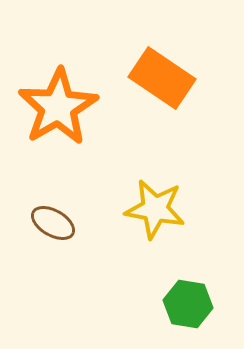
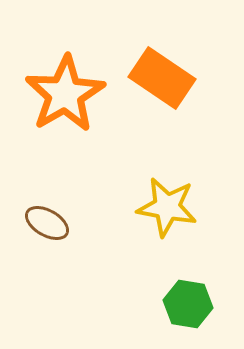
orange star: moved 7 px right, 13 px up
yellow star: moved 12 px right, 2 px up
brown ellipse: moved 6 px left
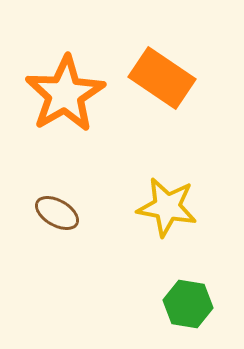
brown ellipse: moved 10 px right, 10 px up
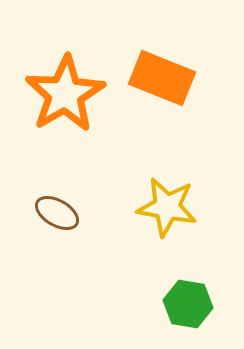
orange rectangle: rotated 12 degrees counterclockwise
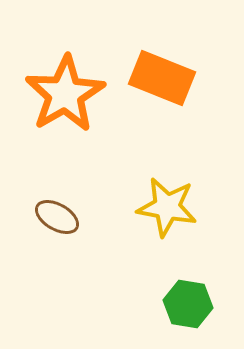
brown ellipse: moved 4 px down
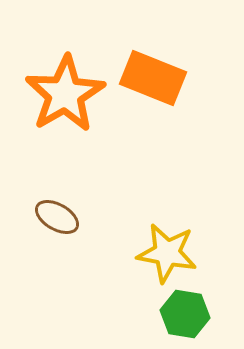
orange rectangle: moved 9 px left
yellow star: moved 46 px down
green hexagon: moved 3 px left, 10 px down
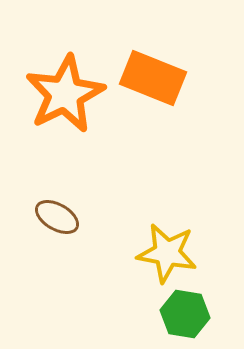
orange star: rotated 4 degrees clockwise
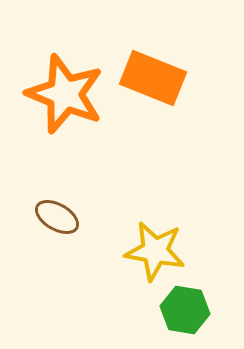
orange star: rotated 24 degrees counterclockwise
yellow star: moved 12 px left, 2 px up
green hexagon: moved 4 px up
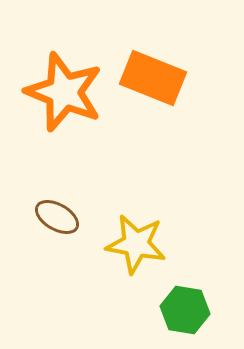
orange star: moved 1 px left, 2 px up
yellow star: moved 19 px left, 7 px up
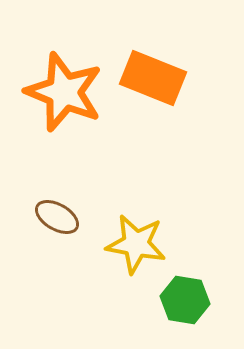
green hexagon: moved 10 px up
